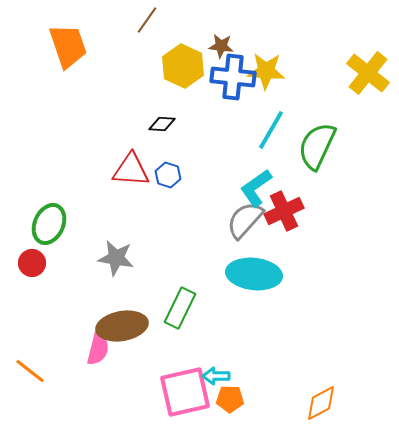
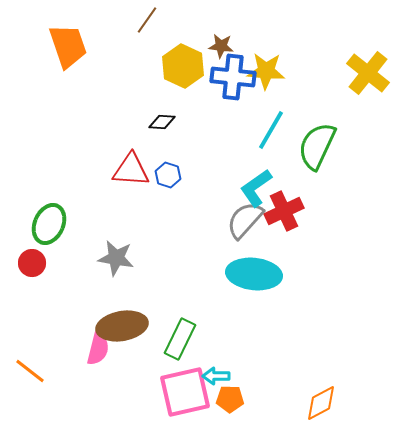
black diamond: moved 2 px up
green rectangle: moved 31 px down
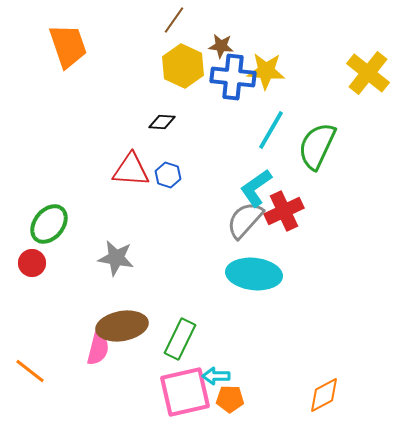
brown line: moved 27 px right
green ellipse: rotated 15 degrees clockwise
orange diamond: moved 3 px right, 8 px up
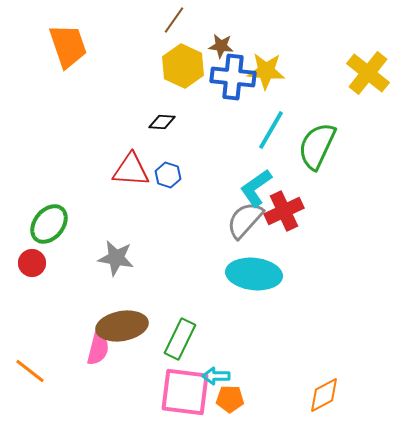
pink square: rotated 20 degrees clockwise
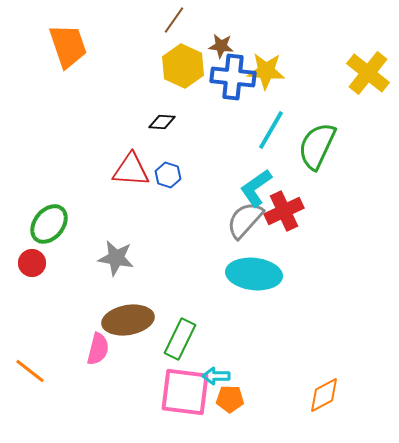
brown ellipse: moved 6 px right, 6 px up
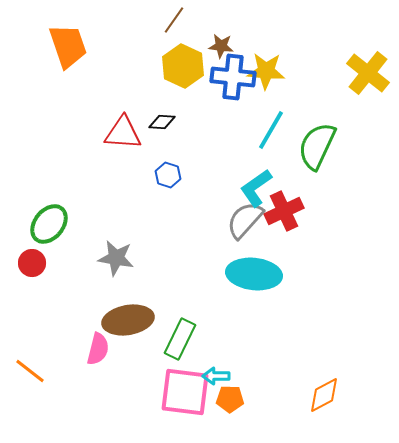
red triangle: moved 8 px left, 37 px up
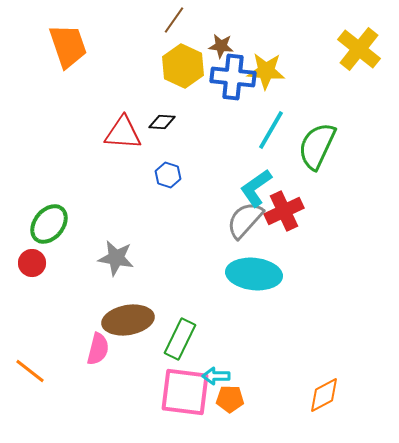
yellow cross: moved 9 px left, 24 px up
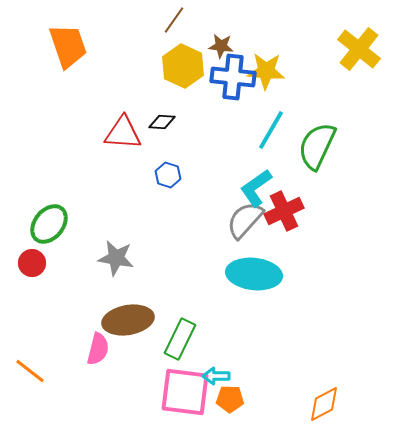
orange diamond: moved 9 px down
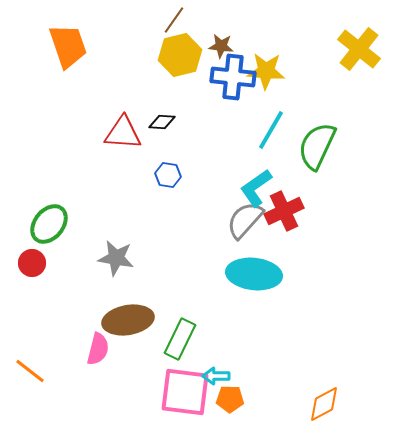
yellow hexagon: moved 3 px left, 11 px up; rotated 21 degrees clockwise
blue hexagon: rotated 10 degrees counterclockwise
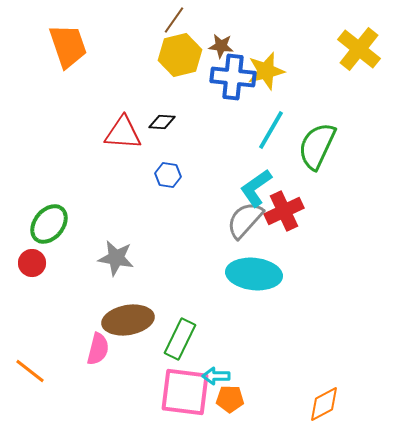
yellow star: rotated 18 degrees counterclockwise
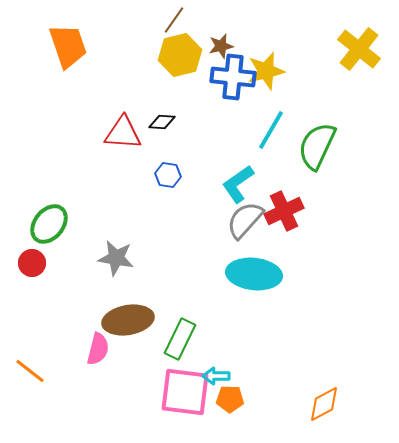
brown star: rotated 20 degrees counterclockwise
cyan L-shape: moved 18 px left, 4 px up
